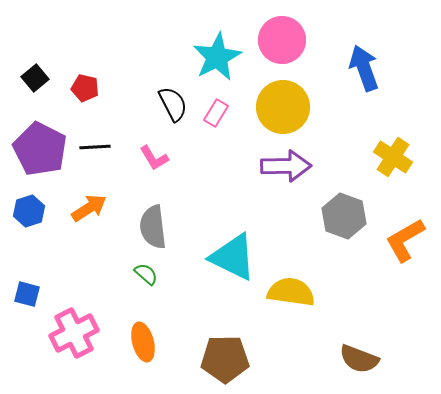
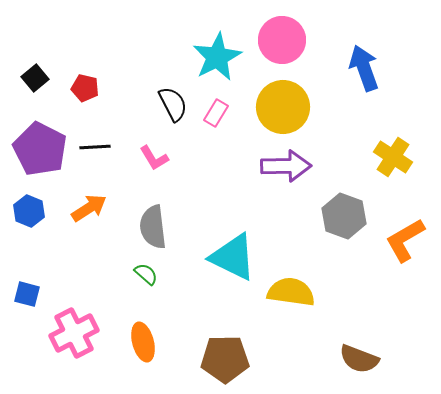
blue hexagon: rotated 20 degrees counterclockwise
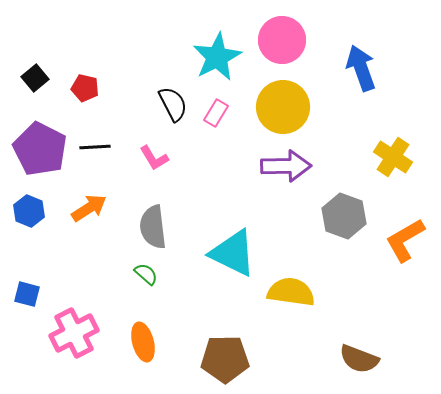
blue arrow: moved 3 px left
cyan triangle: moved 4 px up
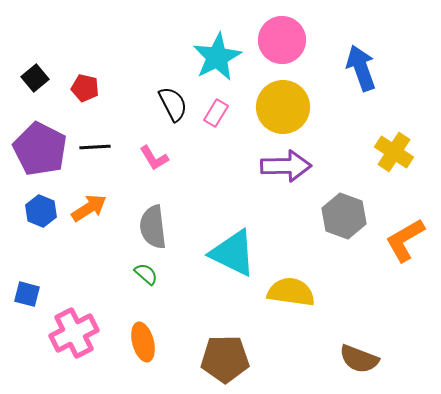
yellow cross: moved 1 px right, 5 px up
blue hexagon: moved 12 px right
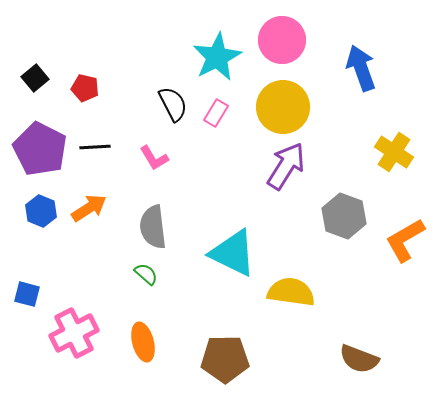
purple arrow: rotated 57 degrees counterclockwise
